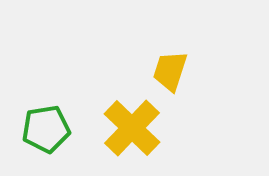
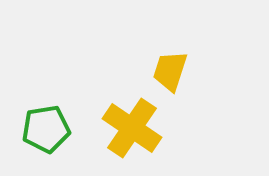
yellow cross: rotated 10 degrees counterclockwise
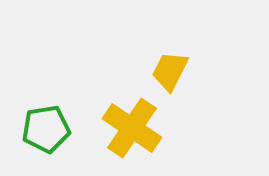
yellow trapezoid: rotated 9 degrees clockwise
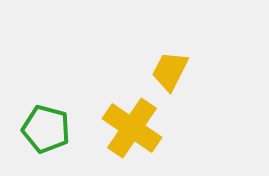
green pentagon: rotated 24 degrees clockwise
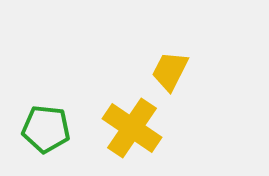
green pentagon: rotated 9 degrees counterclockwise
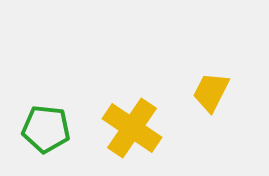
yellow trapezoid: moved 41 px right, 21 px down
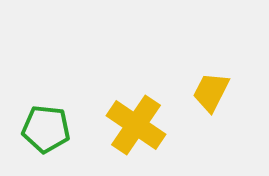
yellow cross: moved 4 px right, 3 px up
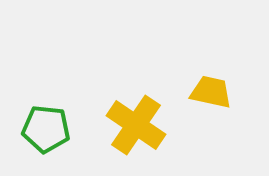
yellow trapezoid: rotated 75 degrees clockwise
